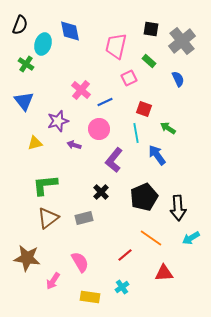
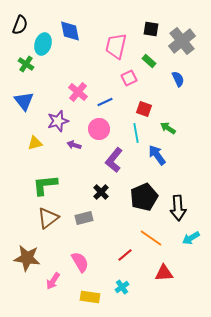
pink cross: moved 3 px left, 2 px down
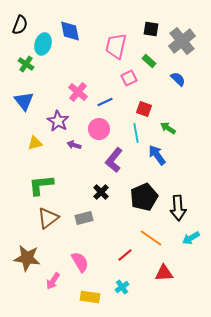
blue semicircle: rotated 21 degrees counterclockwise
purple star: rotated 25 degrees counterclockwise
green L-shape: moved 4 px left
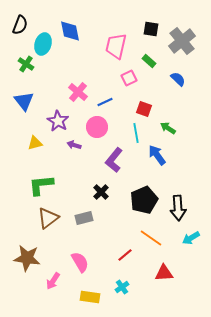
pink circle: moved 2 px left, 2 px up
black pentagon: moved 3 px down
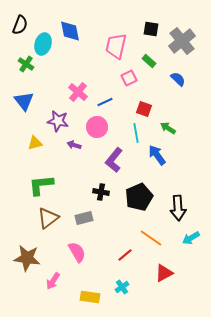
purple star: rotated 20 degrees counterclockwise
black cross: rotated 35 degrees counterclockwise
black pentagon: moved 5 px left, 3 px up
pink semicircle: moved 3 px left, 10 px up
red triangle: rotated 24 degrees counterclockwise
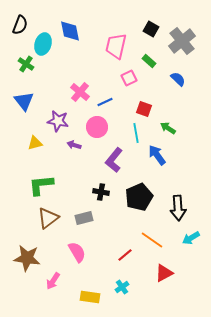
black square: rotated 21 degrees clockwise
pink cross: moved 2 px right
orange line: moved 1 px right, 2 px down
